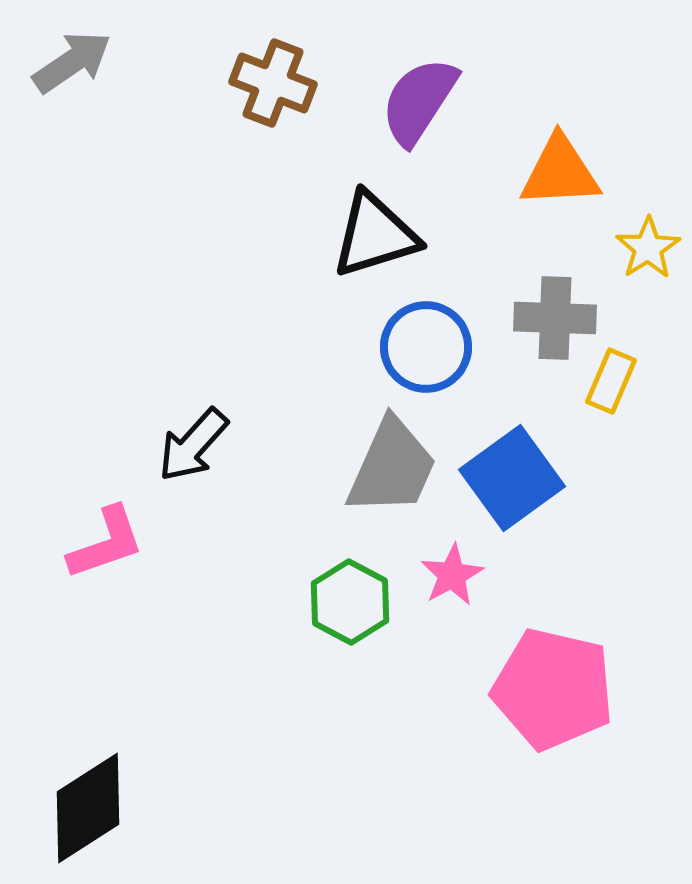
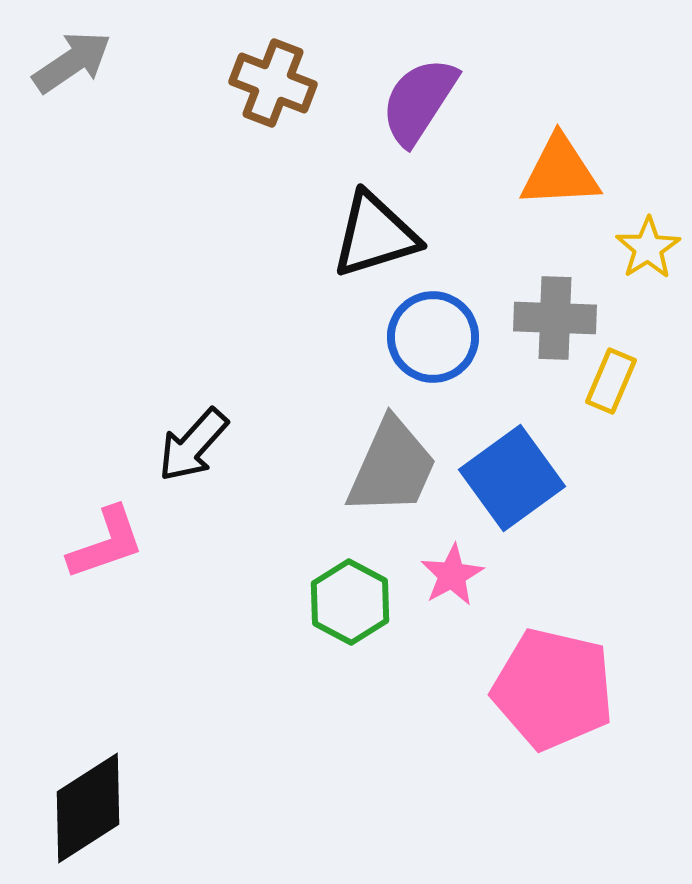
blue circle: moved 7 px right, 10 px up
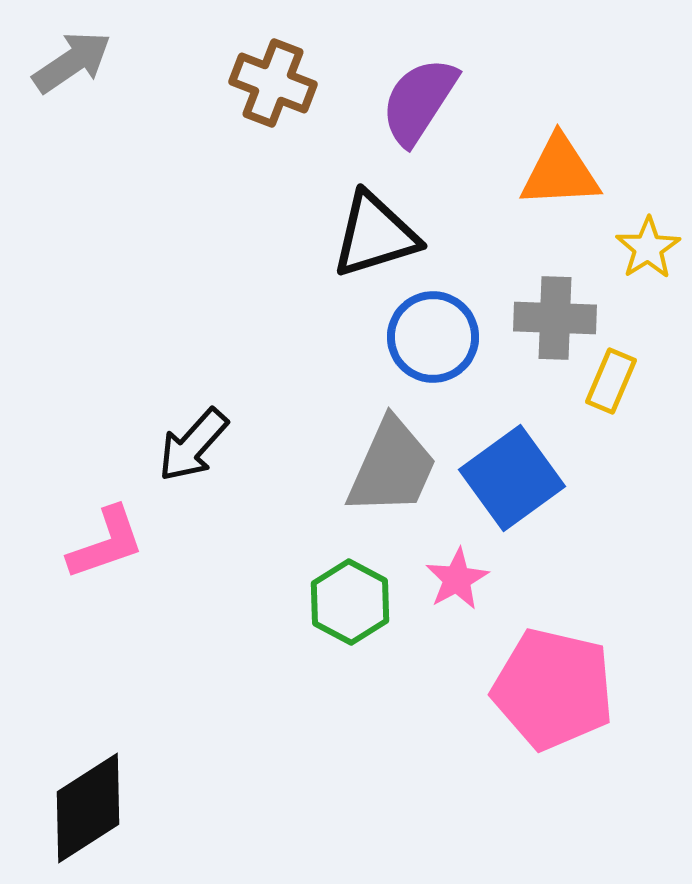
pink star: moved 5 px right, 4 px down
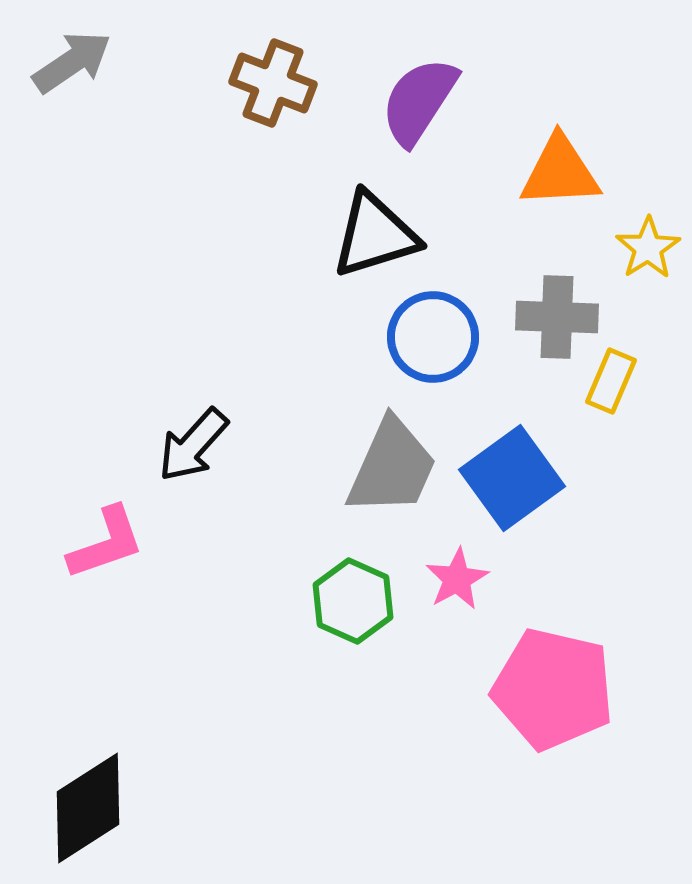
gray cross: moved 2 px right, 1 px up
green hexagon: moved 3 px right, 1 px up; rotated 4 degrees counterclockwise
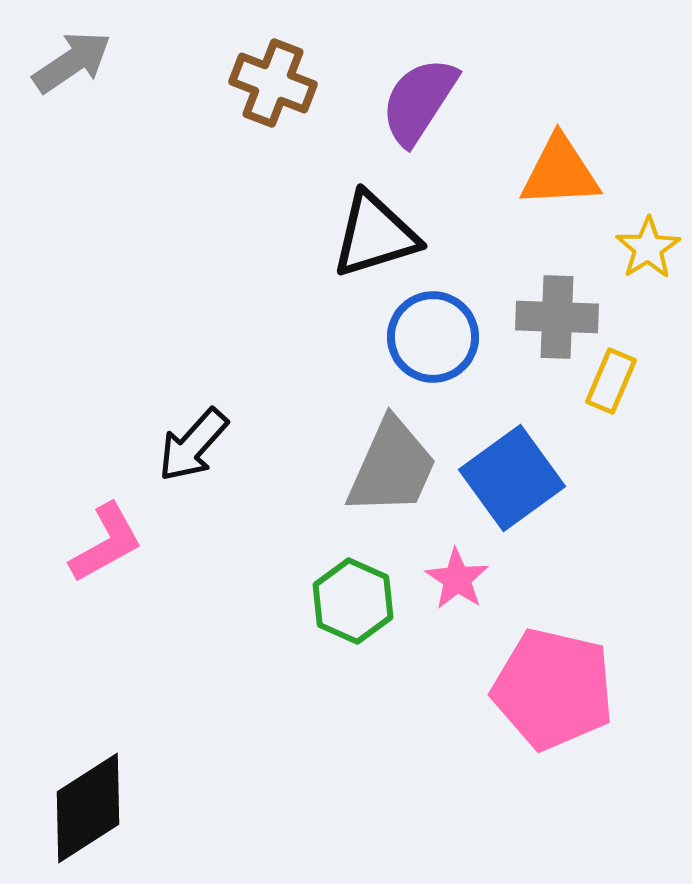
pink L-shape: rotated 10 degrees counterclockwise
pink star: rotated 10 degrees counterclockwise
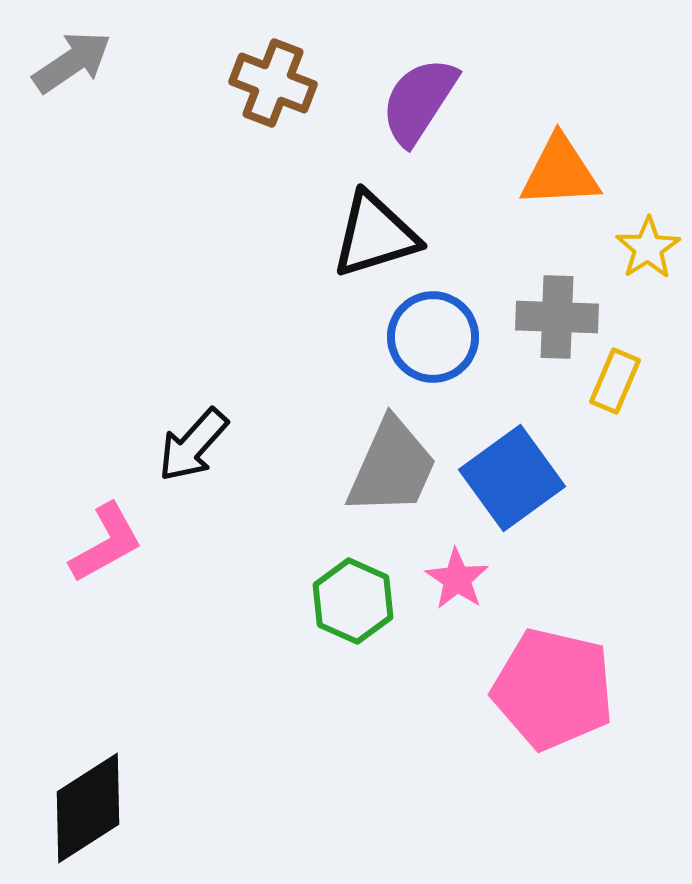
yellow rectangle: moved 4 px right
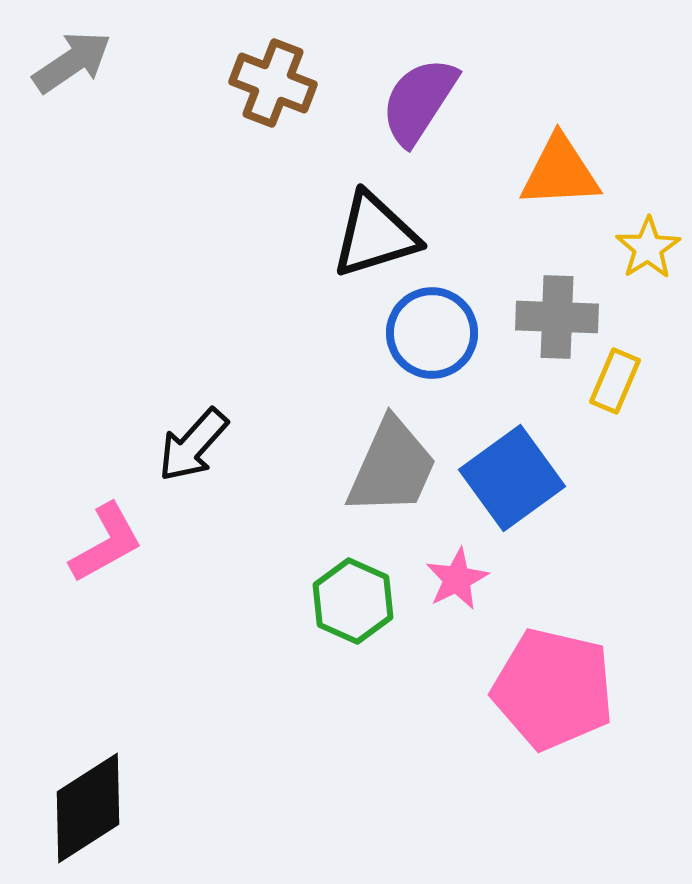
blue circle: moved 1 px left, 4 px up
pink star: rotated 12 degrees clockwise
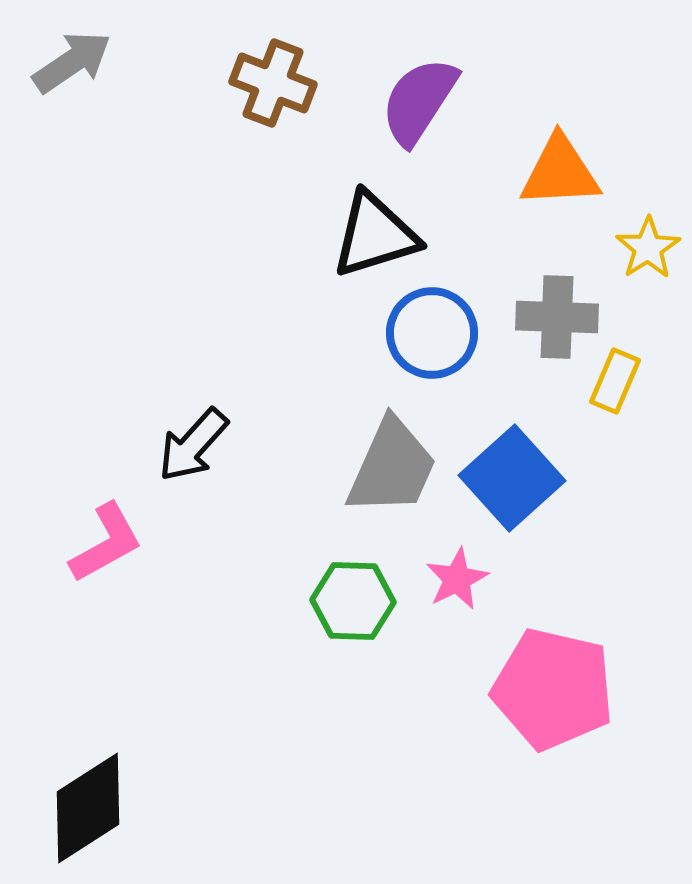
blue square: rotated 6 degrees counterclockwise
green hexagon: rotated 22 degrees counterclockwise
